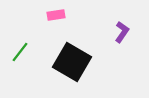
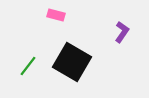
pink rectangle: rotated 24 degrees clockwise
green line: moved 8 px right, 14 px down
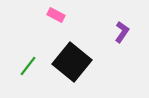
pink rectangle: rotated 12 degrees clockwise
black square: rotated 9 degrees clockwise
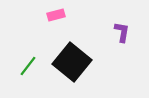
pink rectangle: rotated 42 degrees counterclockwise
purple L-shape: rotated 25 degrees counterclockwise
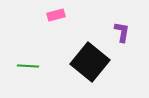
black square: moved 18 px right
green line: rotated 55 degrees clockwise
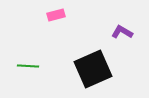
purple L-shape: rotated 70 degrees counterclockwise
black square: moved 3 px right, 7 px down; rotated 27 degrees clockwise
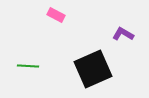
pink rectangle: rotated 42 degrees clockwise
purple L-shape: moved 1 px right, 2 px down
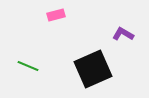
pink rectangle: rotated 42 degrees counterclockwise
green line: rotated 20 degrees clockwise
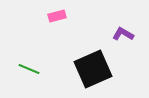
pink rectangle: moved 1 px right, 1 px down
green line: moved 1 px right, 3 px down
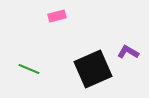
purple L-shape: moved 5 px right, 18 px down
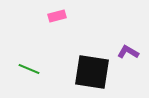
black square: moved 1 px left, 3 px down; rotated 33 degrees clockwise
